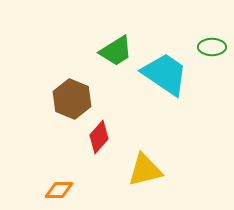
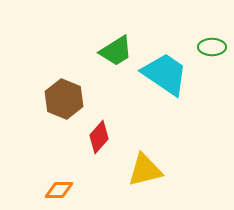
brown hexagon: moved 8 px left
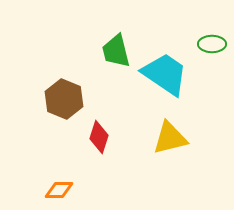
green ellipse: moved 3 px up
green trapezoid: rotated 108 degrees clockwise
red diamond: rotated 24 degrees counterclockwise
yellow triangle: moved 25 px right, 32 px up
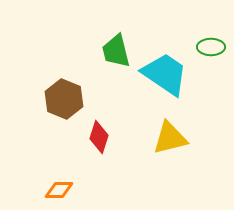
green ellipse: moved 1 px left, 3 px down
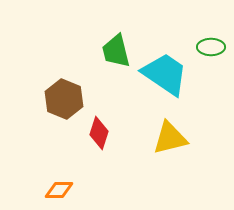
red diamond: moved 4 px up
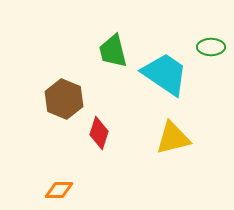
green trapezoid: moved 3 px left
yellow triangle: moved 3 px right
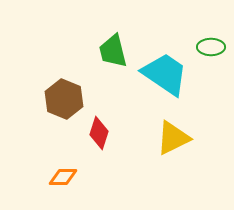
yellow triangle: rotated 12 degrees counterclockwise
orange diamond: moved 4 px right, 13 px up
